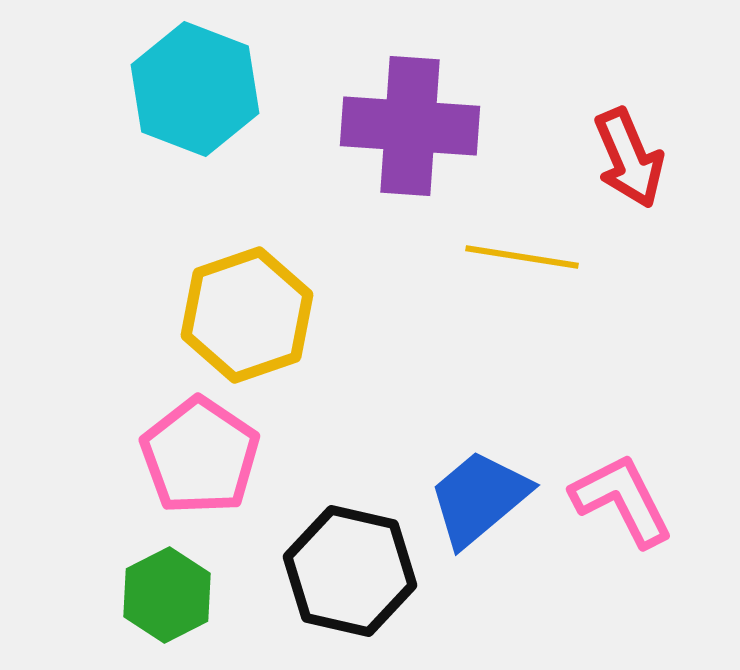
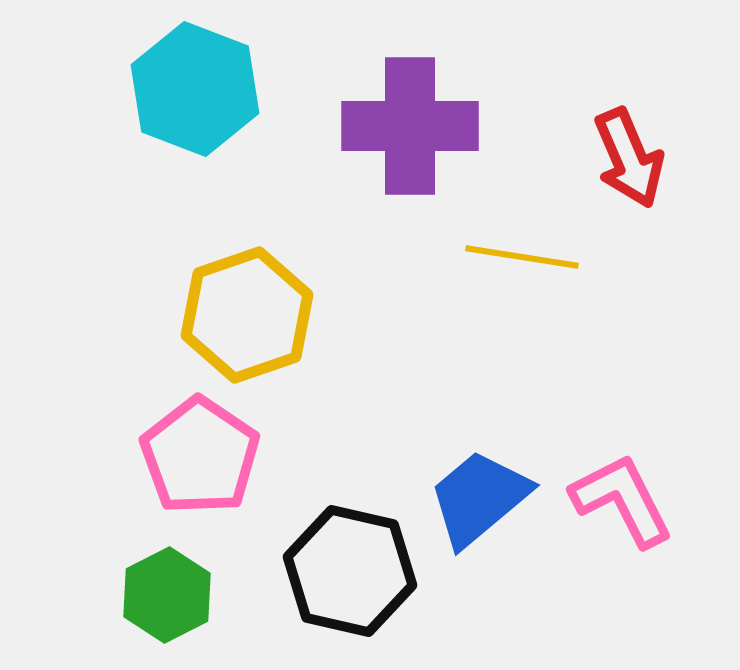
purple cross: rotated 4 degrees counterclockwise
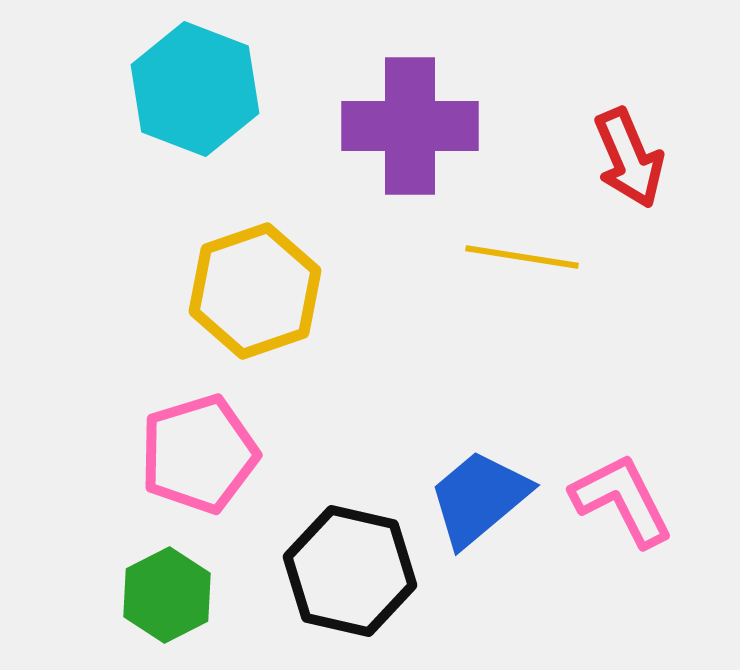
yellow hexagon: moved 8 px right, 24 px up
pink pentagon: moved 1 px left, 2 px up; rotated 21 degrees clockwise
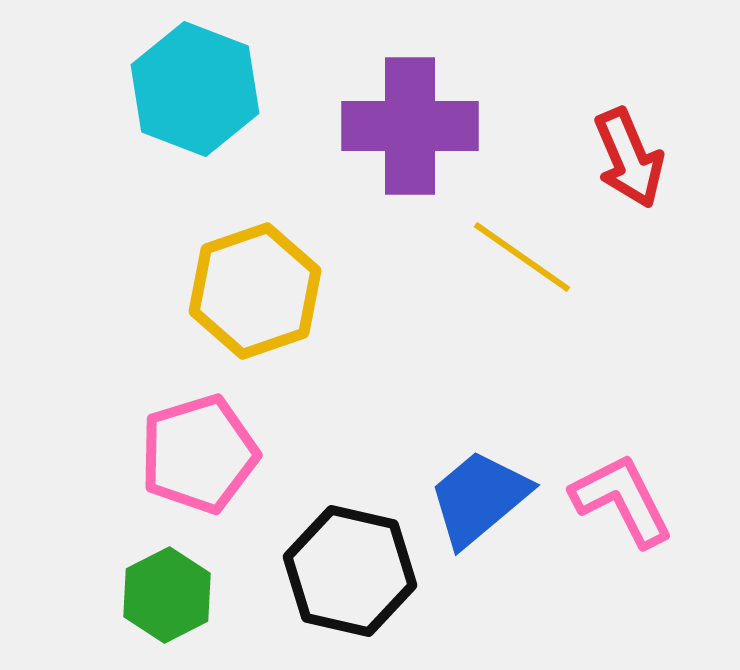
yellow line: rotated 26 degrees clockwise
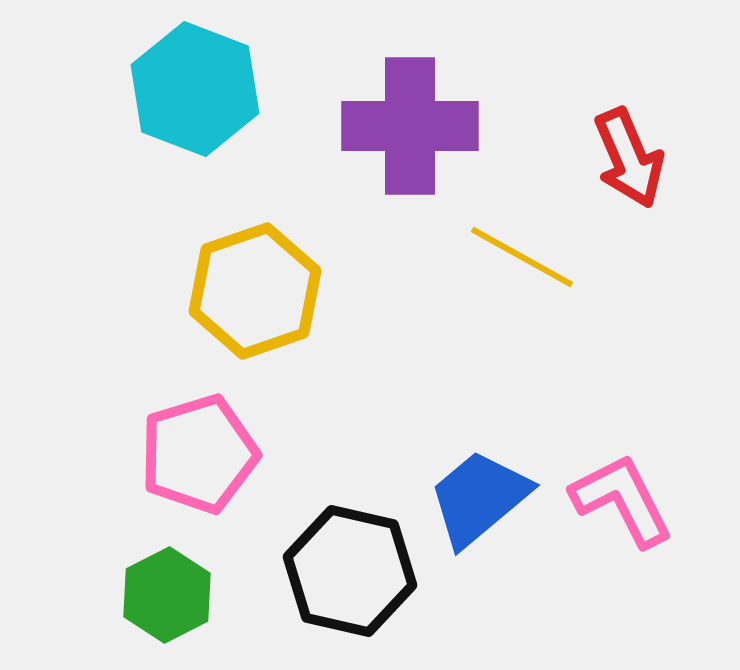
yellow line: rotated 6 degrees counterclockwise
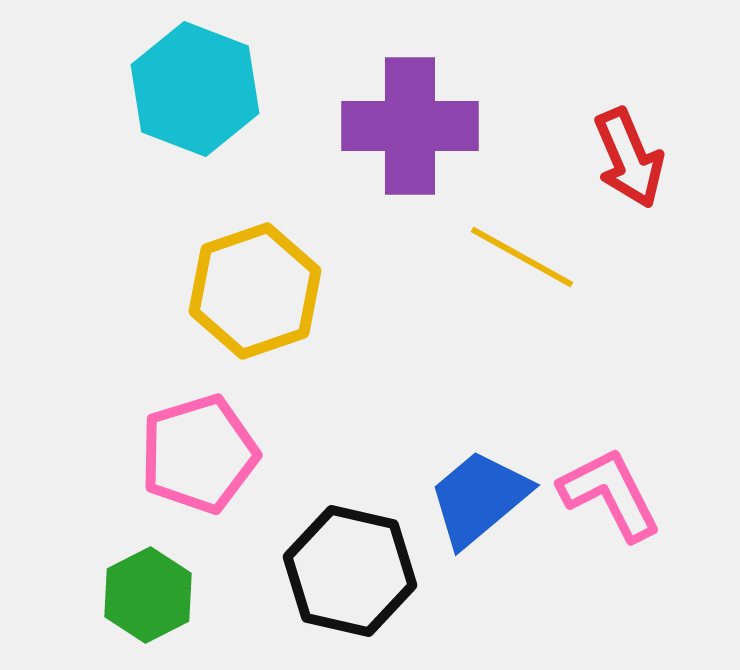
pink L-shape: moved 12 px left, 6 px up
green hexagon: moved 19 px left
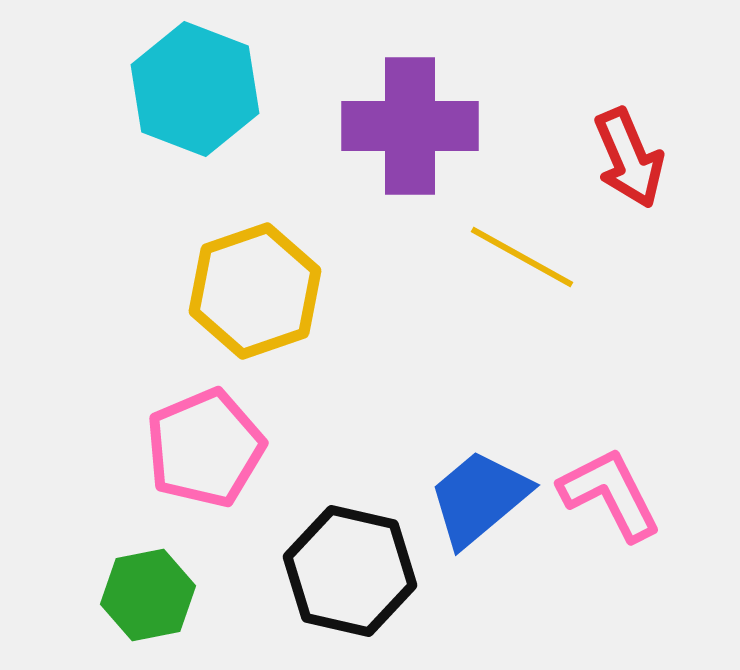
pink pentagon: moved 6 px right, 6 px up; rotated 6 degrees counterclockwise
green hexagon: rotated 16 degrees clockwise
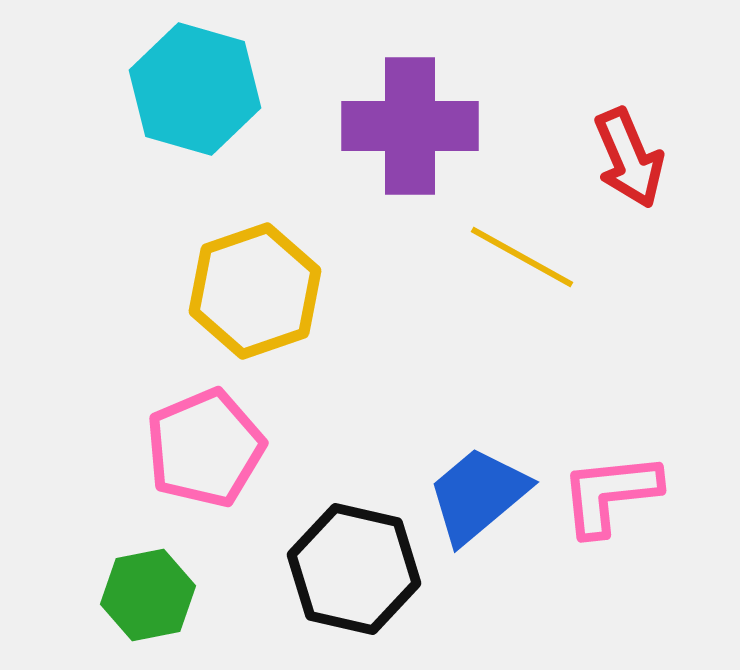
cyan hexagon: rotated 5 degrees counterclockwise
pink L-shape: rotated 69 degrees counterclockwise
blue trapezoid: moved 1 px left, 3 px up
black hexagon: moved 4 px right, 2 px up
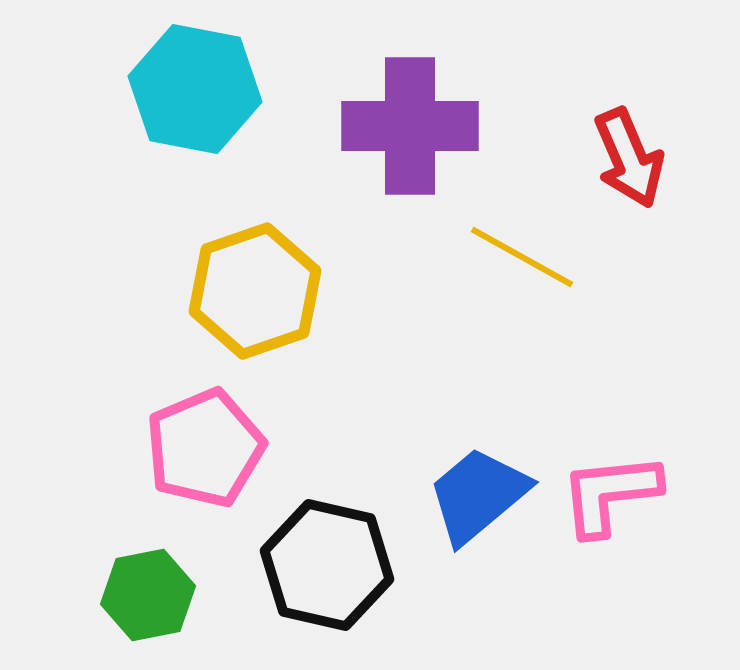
cyan hexagon: rotated 5 degrees counterclockwise
black hexagon: moved 27 px left, 4 px up
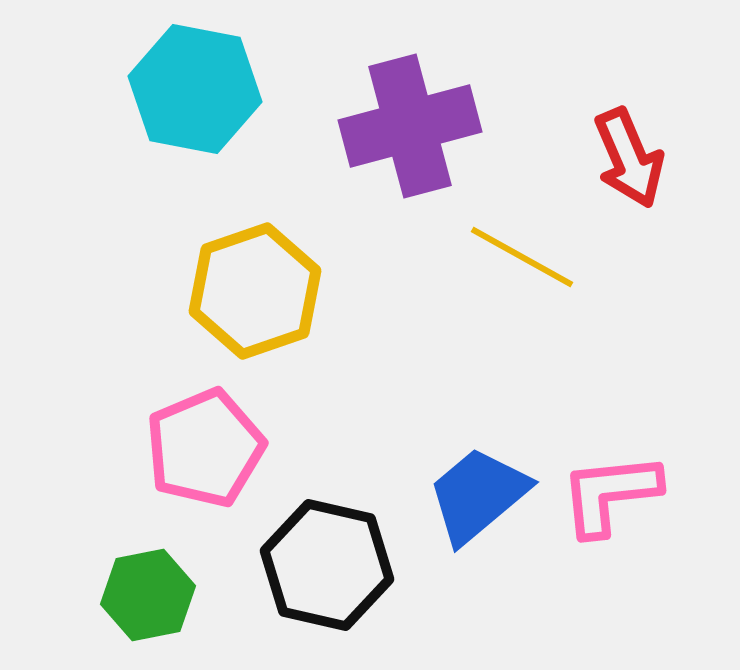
purple cross: rotated 15 degrees counterclockwise
